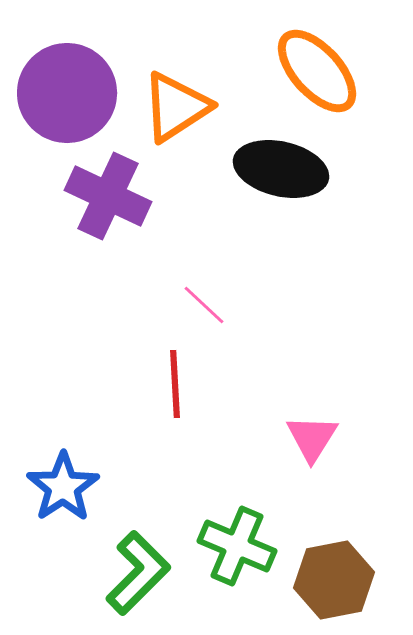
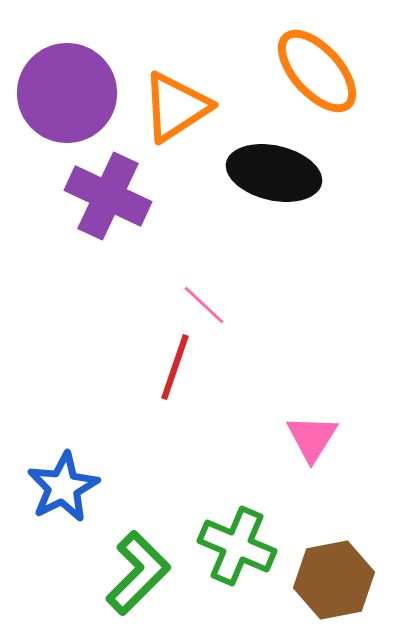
black ellipse: moved 7 px left, 4 px down
red line: moved 17 px up; rotated 22 degrees clockwise
blue star: rotated 6 degrees clockwise
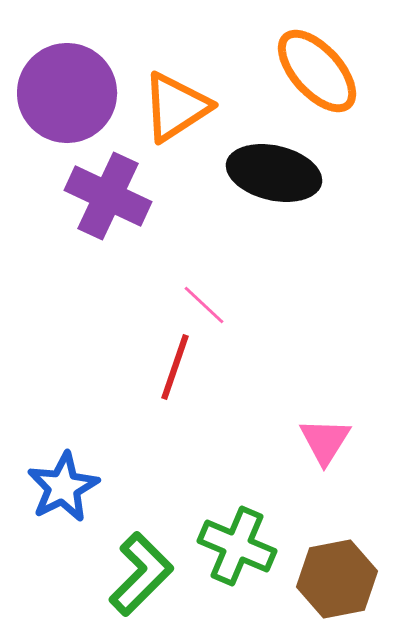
pink triangle: moved 13 px right, 3 px down
green L-shape: moved 3 px right, 1 px down
brown hexagon: moved 3 px right, 1 px up
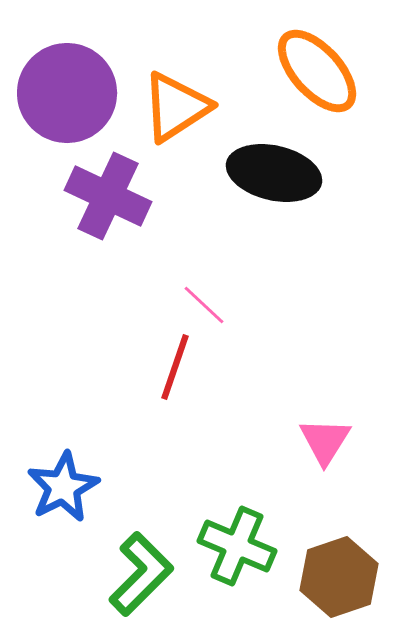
brown hexagon: moved 2 px right, 2 px up; rotated 8 degrees counterclockwise
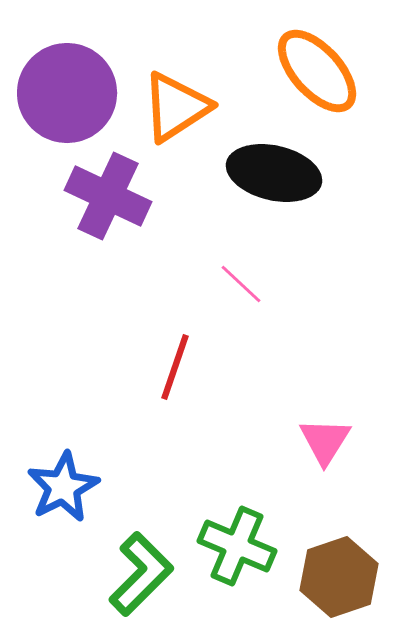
pink line: moved 37 px right, 21 px up
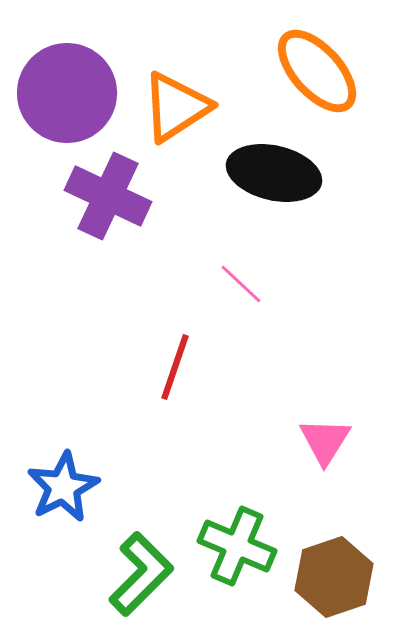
brown hexagon: moved 5 px left
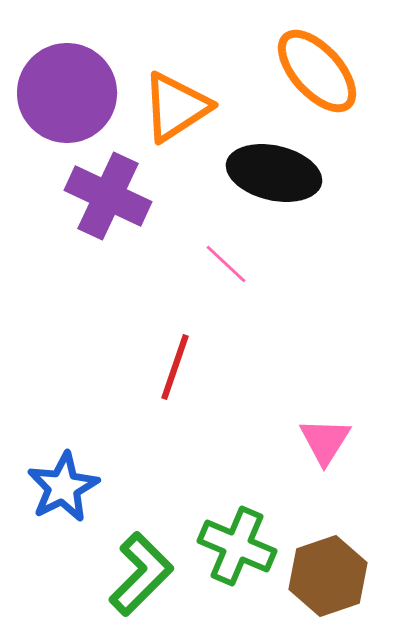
pink line: moved 15 px left, 20 px up
brown hexagon: moved 6 px left, 1 px up
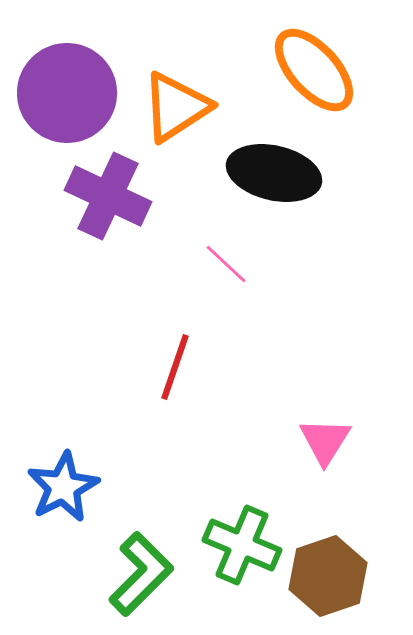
orange ellipse: moved 3 px left, 1 px up
green cross: moved 5 px right, 1 px up
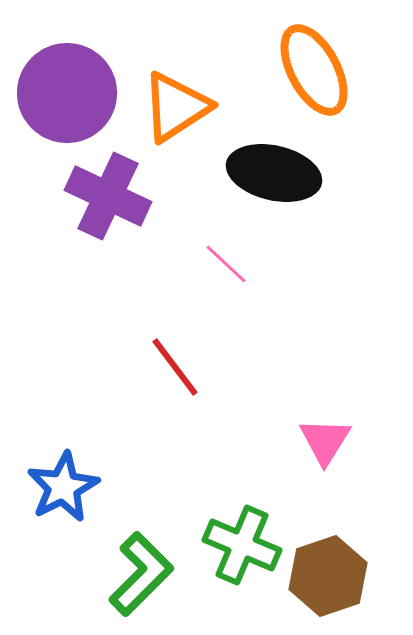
orange ellipse: rotated 14 degrees clockwise
red line: rotated 56 degrees counterclockwise
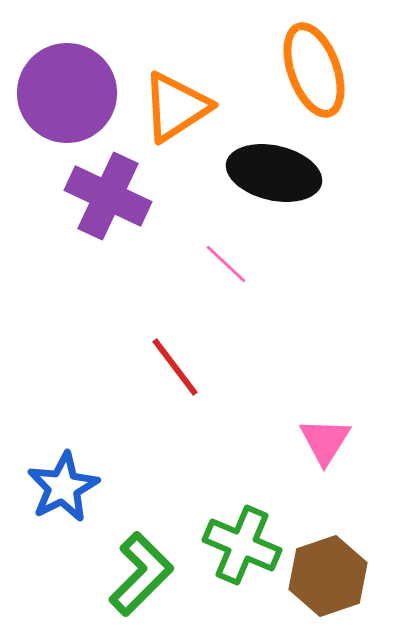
orange ellipse: rotated 8 degrees clockwise
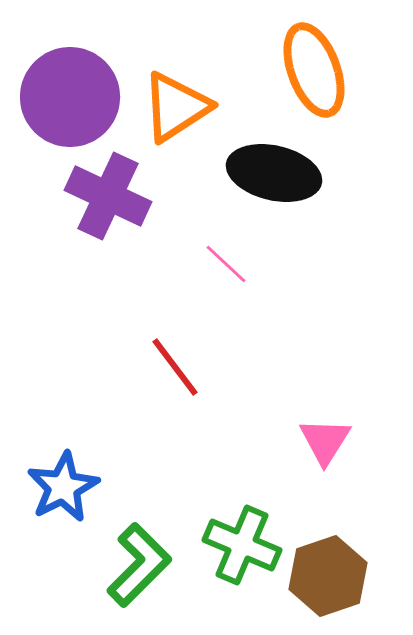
purple circle: moved 3 px right, 4 px down
green L-shape: moved 2 px left, 9 px up
